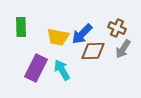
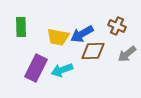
brown cross: moved 2 px up
blue arrow: rotated 15 degrees clockwise
gray arrow: moved 4 px right, 5 px down; rotated 18 degrees clockwise
cyan arrow: rotated 80 degrees counterclockwise
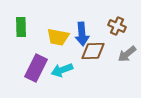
blue arrow: rotated 65 degrees counterclockwise
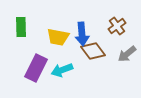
brown cross: rotated 30 degrees clockwise
brown diamond: rotated 55 degrees clockwise
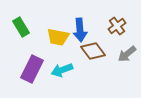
green rectangle: rotated 30 degrees counterclockwise
blue arrow: moved 2 px left, 4 px up
purple rectangle: moved 4 px left, 1 px down
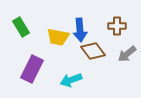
brown cross: rotated 36 degrees clockwise
cyan arrow: moved 9 px right, 10 px down
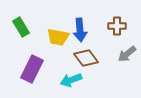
brown diamond: moved 7 px left, 7 px down
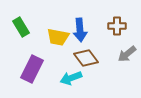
cyan arrow: moved 2 px up
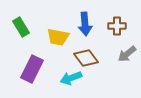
blue arrow: moved 5 px right, 6 px up
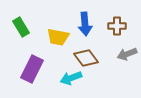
gray arrow: rotated 18 degrees clockwise
